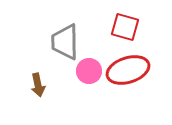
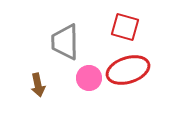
pink circle: moved 7 px down
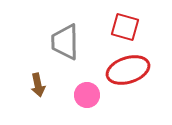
pink circle: moved 2 px left, 17 px down
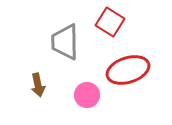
red square: moved 15 px left, 5 px up; rotated 16 degrees clockwise
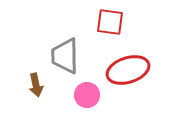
red square: rotated 24 degrees counterclockwise
gray trapezoid: moved 14 px down
brown arrow: moved 2 px left
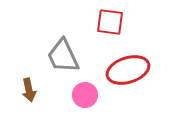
gray trapezoid: moved 2 px left; rotated 24 degrees counterclockwise
brown arrow: moved 7 px left, 5 px down
pink circle: moved 2 px left
